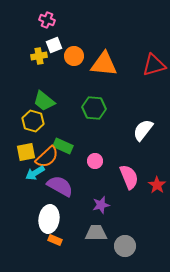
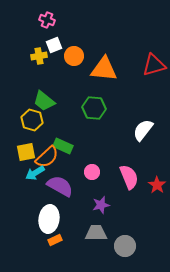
orange triangle: moved 5 px down
yellow hexagon: moved 1 px left, 1 px up
pink circle: moved 3 px left, 11 px down
orange rectangle: rotated 48 degrees counterclockwise
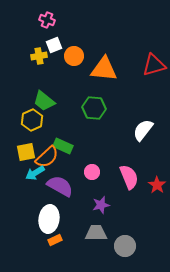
yellow hexagon: rotated 20 degrees clockwise
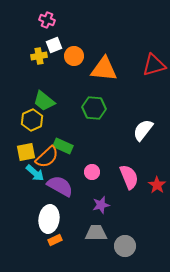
cyan arrow: rotated 108 degrees counterclockwise
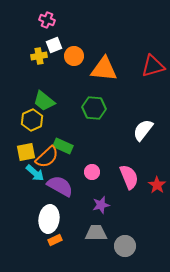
red triangle: moved 1 px left, 1 px down
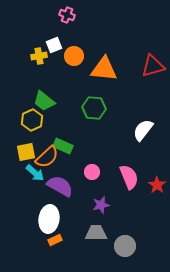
pink cross: moved 20 px right, 5 px up
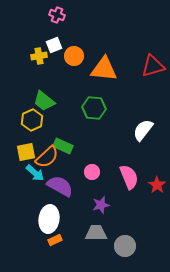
pink cross: moved 10 px left
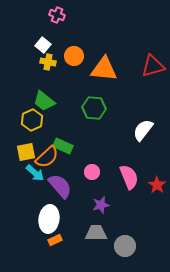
white square: moved 11 px left; rotated 28 degrees counterclockwise
yellow cross: moved 9 px right, 6 px down; rotated 21 degrees clockwise
purple semicircle: rotated 20 degrees clockwise
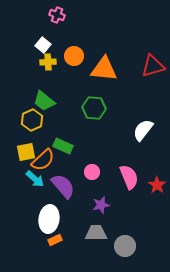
yellow cross: rotated 14 degrees counterclockwise
orange semicircle: moved 4 px left, 3 px down
cyan arrow: moved 6 px down
purple semicircle: moved 3 px right
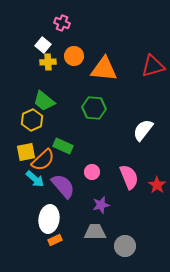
pink cross: moved 5 px right, 8 px down
gray trapezoid: moved 1 px left, 1 px up
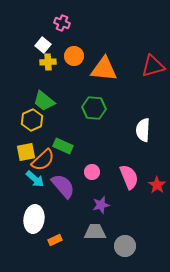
white semicircle: rotated 35 degrees counterclockwise
white ellipse: moved 15 px left
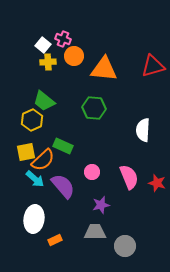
pink cross: moved 1 px right, 16 px down
red star: moved 2 px up; rotated 18 degrees counterclockwise
